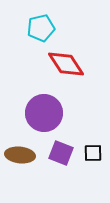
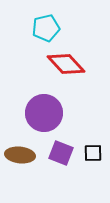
cyan pentagon: moved 5 px right
red diamond: rotated 9 degrees counterclockwise
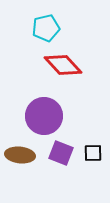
red diamond: moved 3 px left, 1 px down
purple circle: moved 3 px down
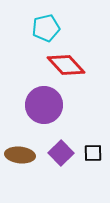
red diamond: moved 3 px right
purple circle: moved 11 px up
purple square: rotated 25 degrees clockwise
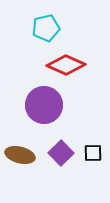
red diamond: rotated 24 degrees counterclockwise
brown ellipse: rotated 8 degrees clockwise
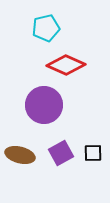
purple square: rotated 15 degrees clockwise
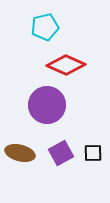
cyan pentagon: moved 1 px left, 1 px up
purple circle: moved 3 px right
brown ellipse: moved 2 px up
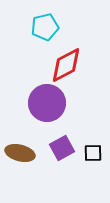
red diamond: rotated 51 degrees counterclockwise
purple circle: moved 2 px up
purple square: moved 1 px right, 5 px up
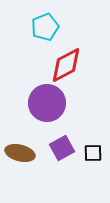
cyan pentagon: rotated 8 degrees counterclockwise
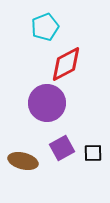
red diamond: moved 1 px up
brown ellipse: moved 3 px right, 8 px down
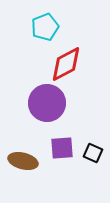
purple square: rotated 25 degrees clockwise
black square: rotated 24 degrees clockwise
